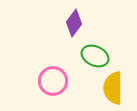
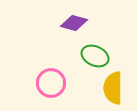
purple diamond: rotated 68 degrees clockwise
pink circle: moved 2 px left, 2 px down
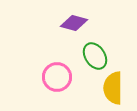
green ellipse: rotated 32 degrees clockwise
pink circle: moved 6 px right, 6 px up
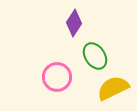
purple diamond: rotated 72 degrees counterclockwise
yellow semicircle: rotated 64 degrees clockwise
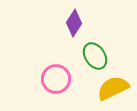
pink circle: moved 1 px left, 2 px down
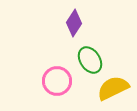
green ellipse: moved 5 px left, 4 px down
pink circle: moved 1 px right, 2 px down
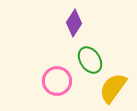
yellow semicircle: rotated 28 degrees counterclockwise
